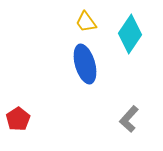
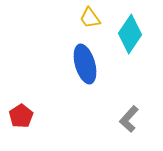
yellow trapezoid: moved 4 px right, 4 px up
red pentagon: moved 3 px right, 3 px up
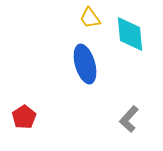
cyan diamond: rotated 39 degrees counterclockwise
red pentagon: moved 3 px right, 1 px down
